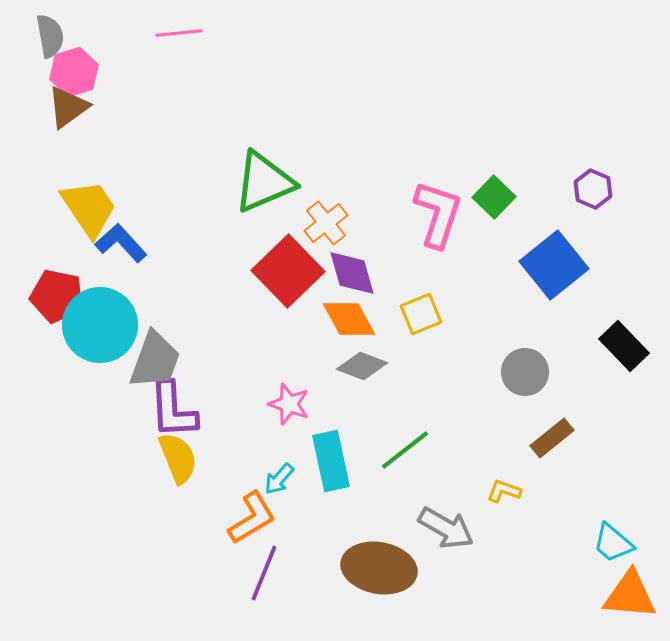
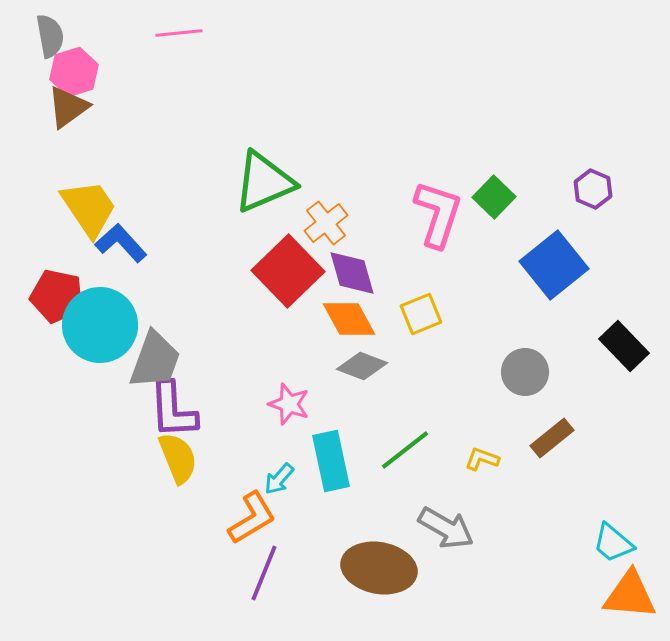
yellow L-shape: moved 22 px left, 32 px up
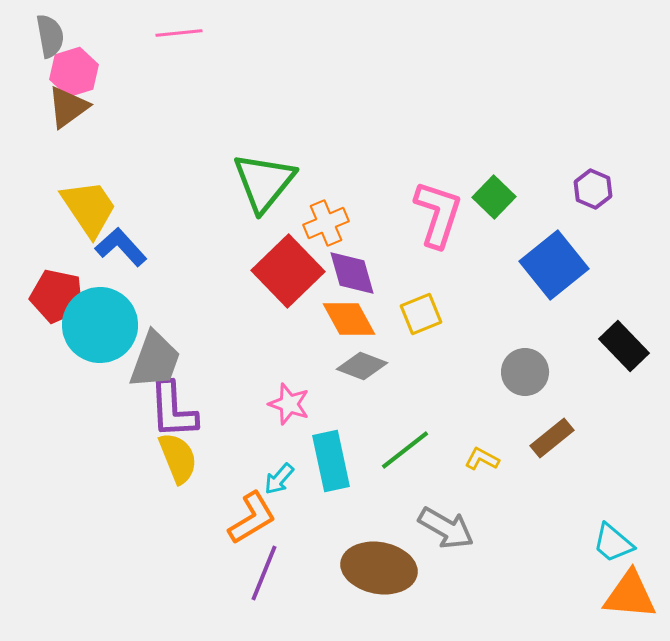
green triangle: rotated 28 degrees counterclockwise
orange cross: rotated 15 degrees clockwise
blue L-shape: moved 4 px down
yellow L-shape: rotated 8 degrees clockwise
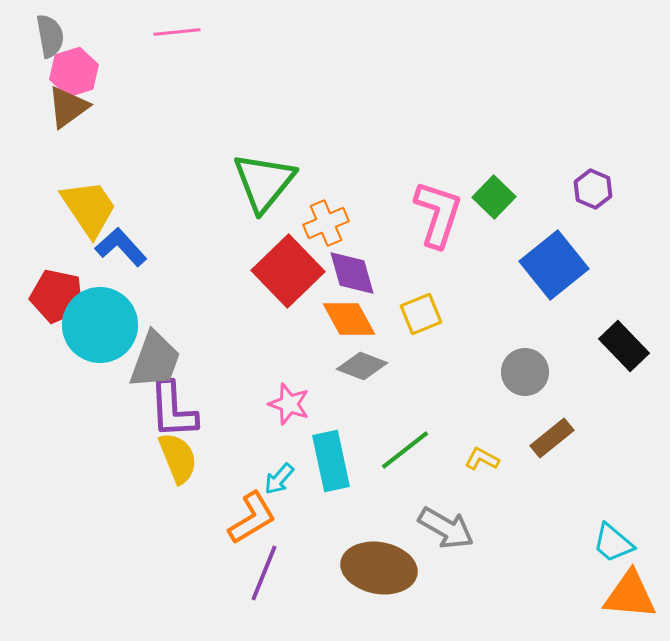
pink line: moved 2 px left, 1 px up
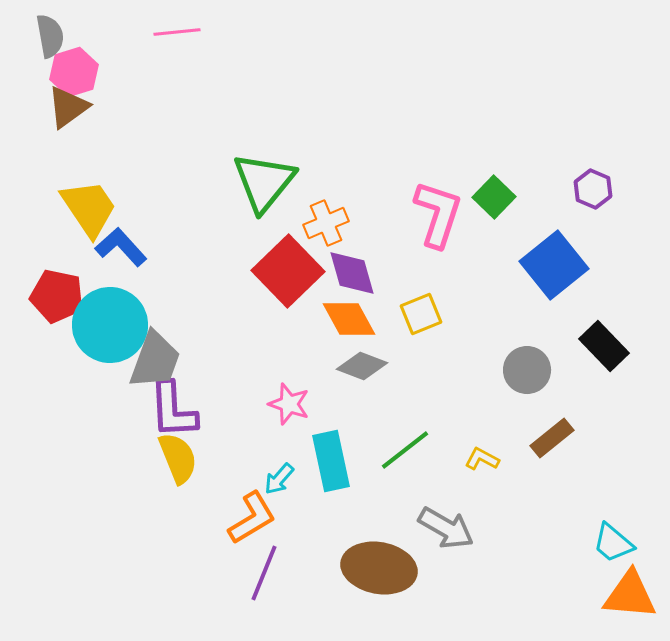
cyan circle: moved 10 px right
black rectangle: moved 20 px left
gray circle: moved 2 px right, 2 px up
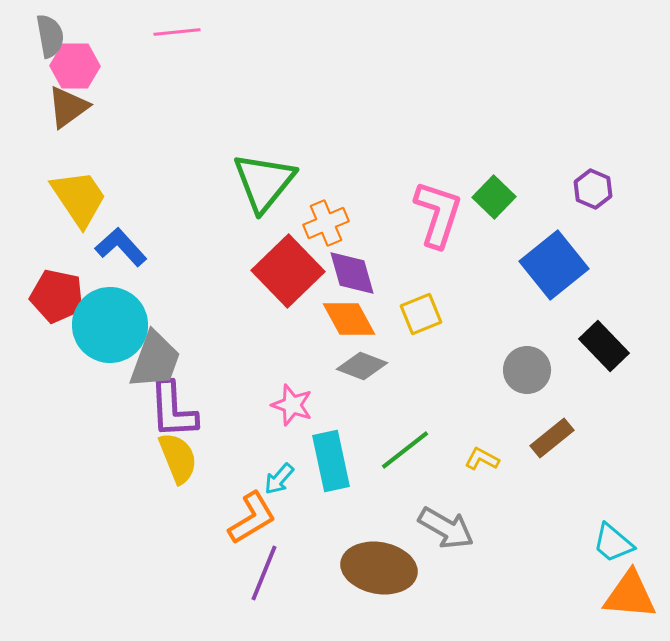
pink hexagon: moved 1 px right, 6 px up; rotated 18 degrees clockwise
yellow trapezoid: moved 10 px left, 10 px up
pink star: moved 3 px right, 1 px down
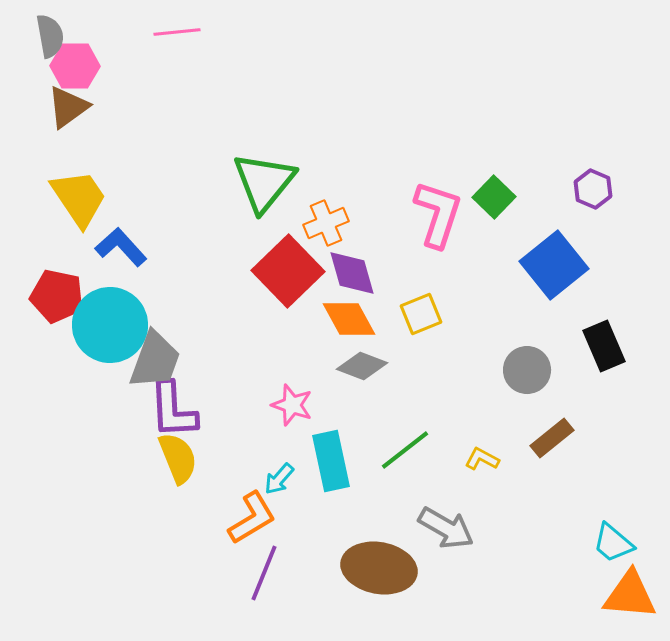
black rectangle: rotated 21 degrees clockwise
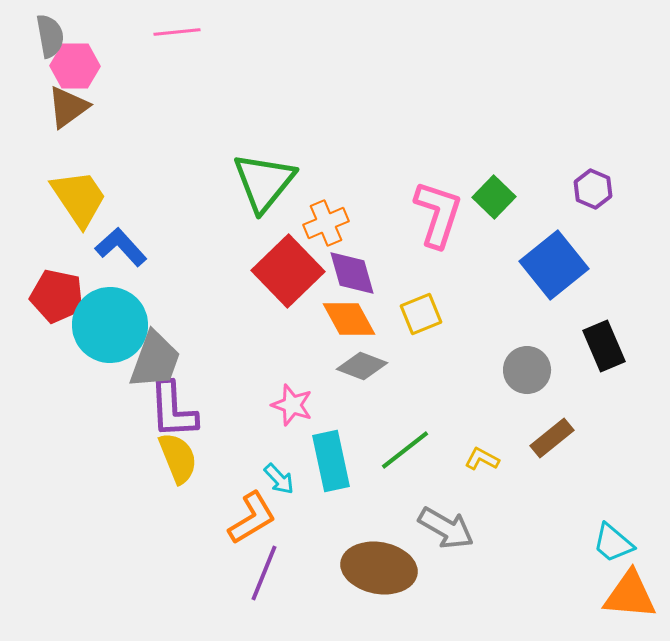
cyan arrow: rotated 84 degrees counterclockwise
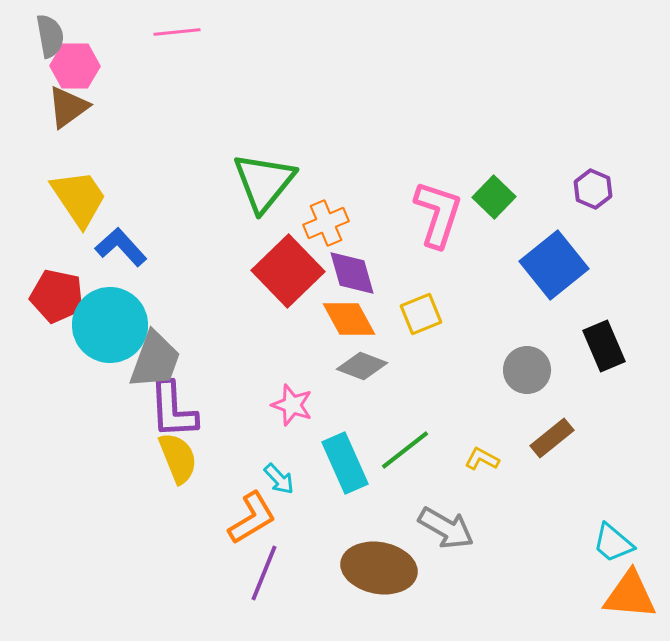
cyan rectangle: moved 14 px right, 2 px down; rotated 12 degrees counterclockwise
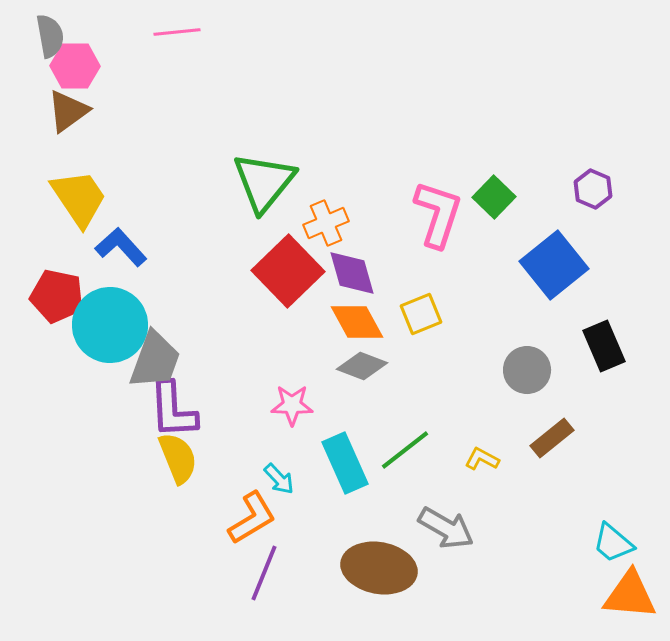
brown triangle: moved 4 px down
orange diamond: moved 8 px right, 3 px down
pink star: rotated 18 degrees counterclockwise
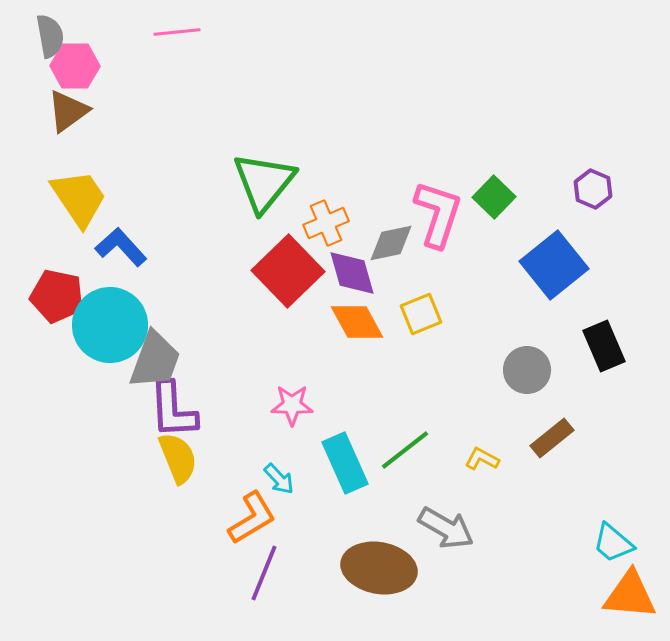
gray diamond: moved 29 px right, 123 px up; rotated 33 degrees counterclockwise
